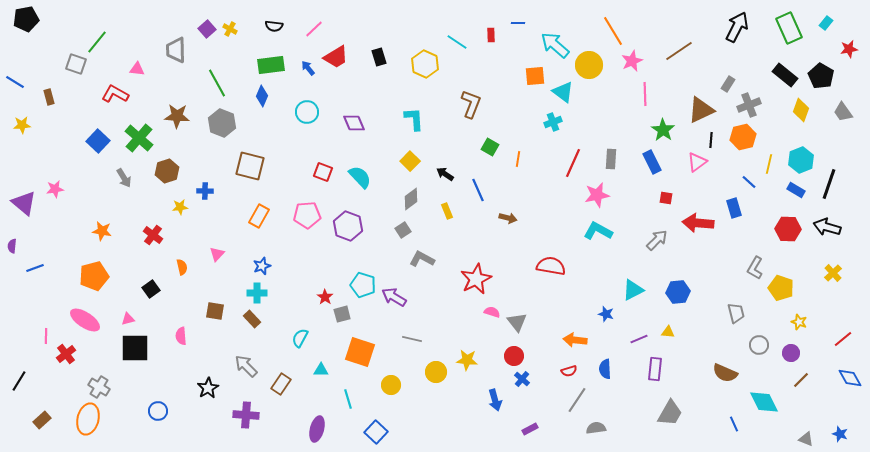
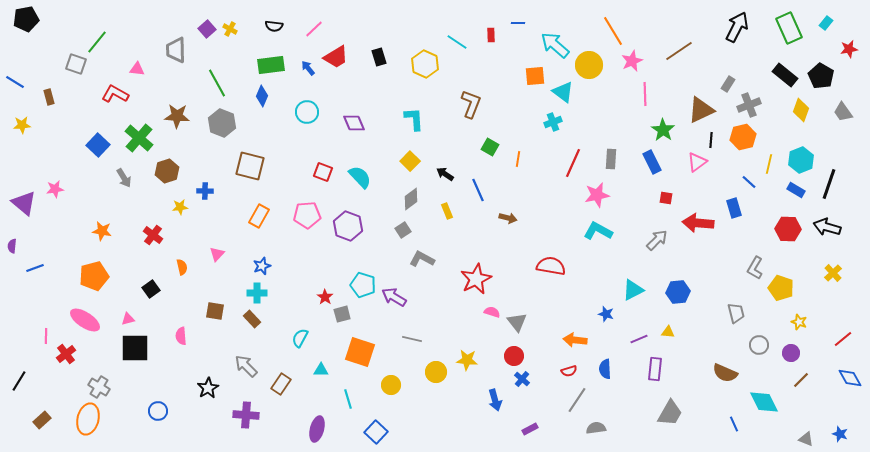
blue square at (98, 141): moved 4 px down
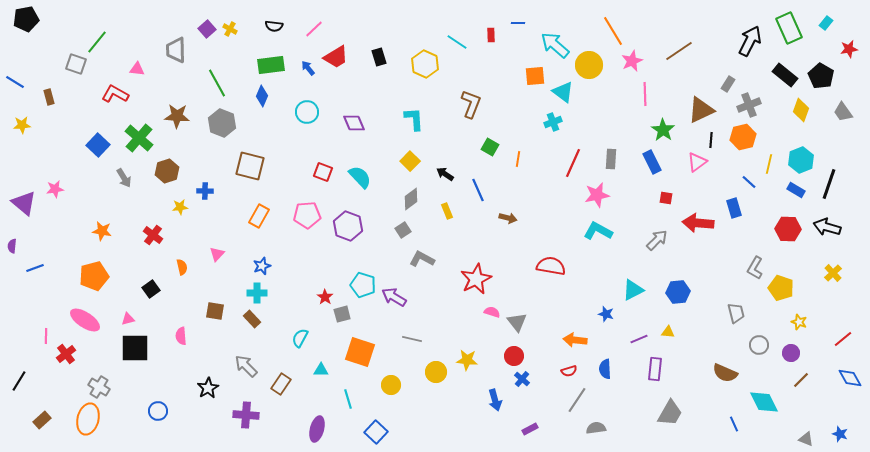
black arrow at (737, 27): moved 13 px right, 14 px down
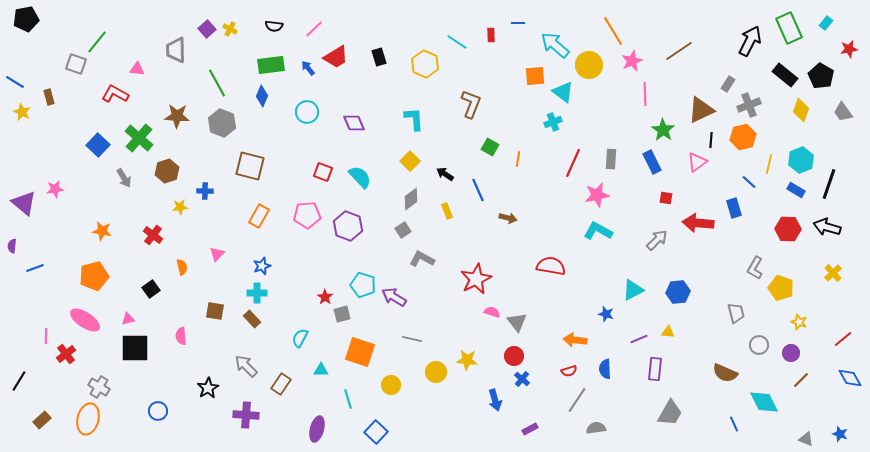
yellow star at (22, 125): moved 13 px up; rotated 30 degrees clockwise
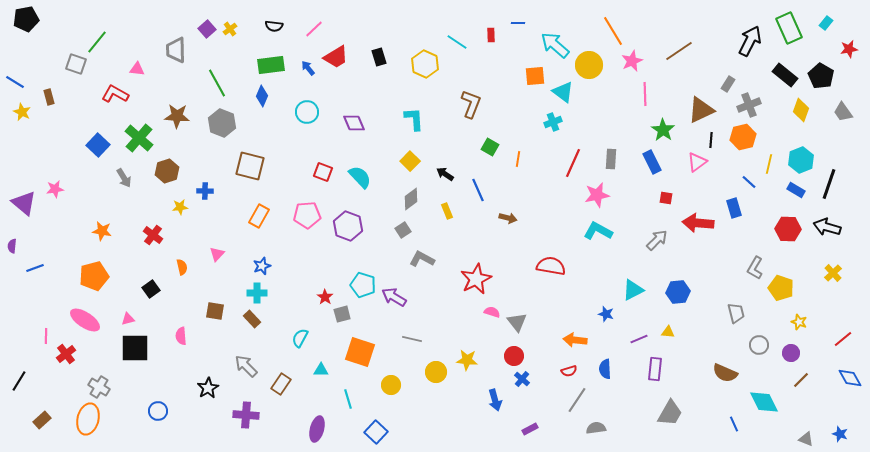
yellow cross at (230, 29): rotated 24 degrees clockwise
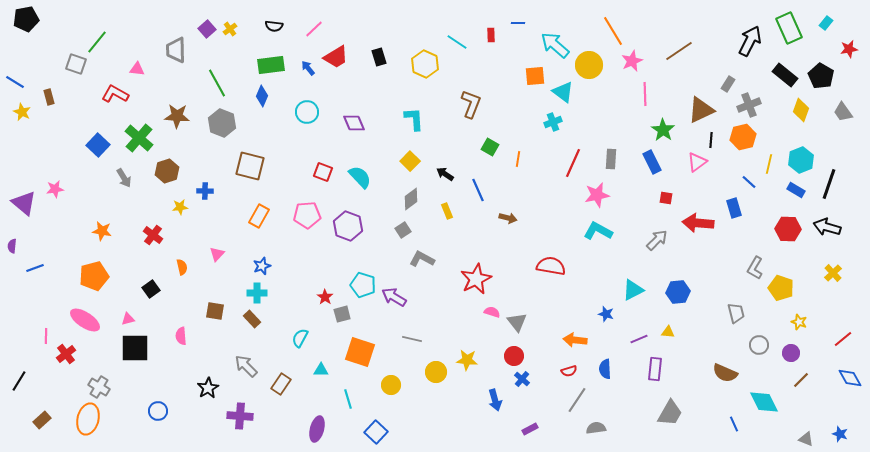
purple cross at (246, 415): moved 6 px left, 1 px down
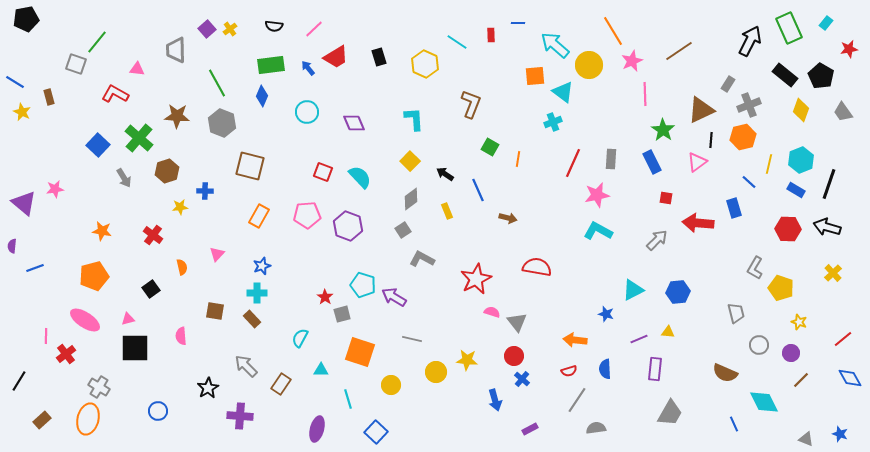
red semicircle at (551, 266): moved 14 px left, 1 px down
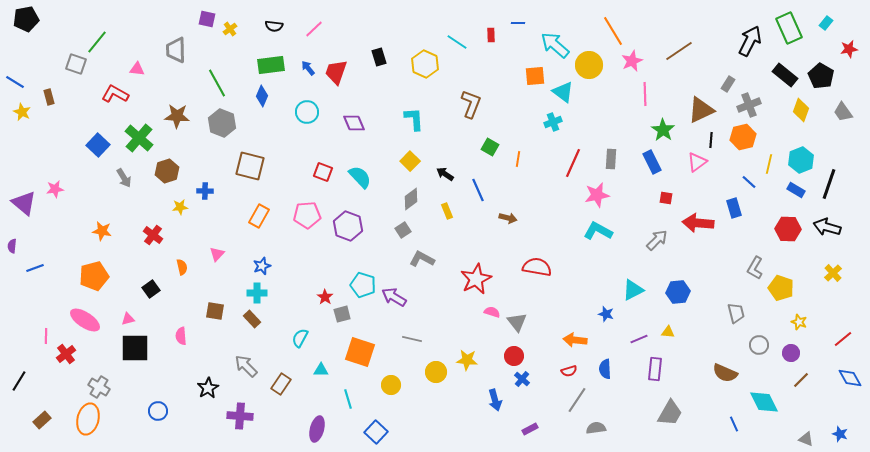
purple square at (207, 29): moved 10 px up; rotated 36 degrees counterclockwise
red trapezoid at (336, 57): moved 15 px down; rotated 140 degrees clockwise
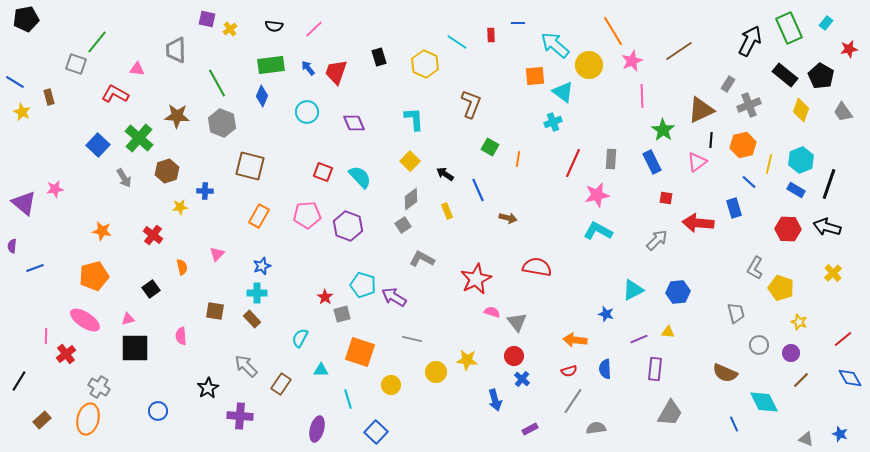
pink line at (645, 94): moved 3 px left, 2 px down
orange hexagon at (743, 137): moved 8 px down
gray square at (403, 230): moved 5 px up
gray line at (577, 400): moved 4 px left, 1 px down
